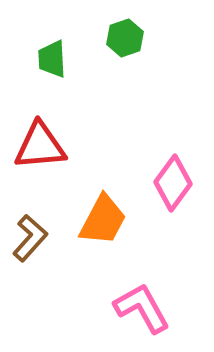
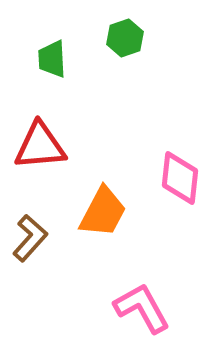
pink diamond: moved 7 px right, 5 px up; rotated 30 degrees counterclockwise
orange trapezoid: moved 8 px up
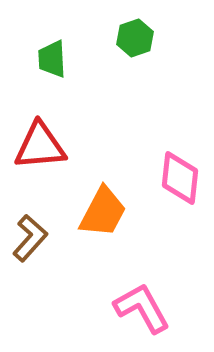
green hexagon: moved 10 px right
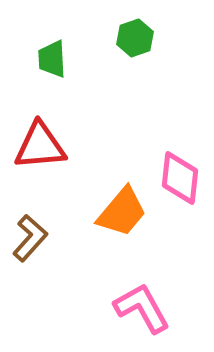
orange trapezoid: moved 19 px right; rotated 12 degrees clockwise
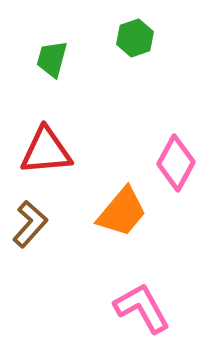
green trapezoid: rotated 18 degrees clockwise
red triangle: moved 6 px right, 5 px down
pink diamond: moved 4 px left, 15 px up; rotated 22 degrees clockwise
brown L-shape: moved 14 px up
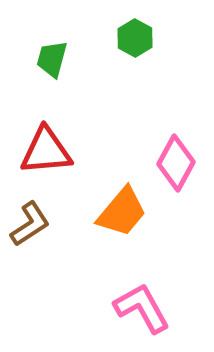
green hexagon: rotated 12 degrees counterclockwise
brown L-shape: rotated 15 degrees clockwise
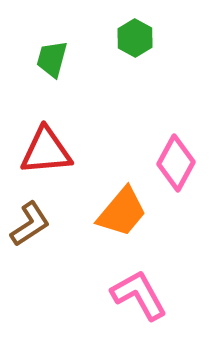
pink L-shape: moved 3 px left, 13 px up
